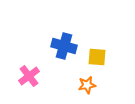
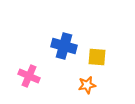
pink cross: rotated 30 degrees counterclockwise
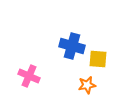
blue cross: moved 8 px right
yellow square: moved 1 px right, 2 px down
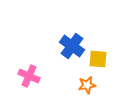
blue cross: rotated 20 degrees clockwise
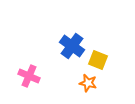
yellow square: moved 1 px down; rotated 18 degrees clockwise
orange star: moved 1 px right, 2 px up; rotated 24 degrees clockwise
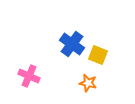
blue cross: moved 2 px up
yellow square: moved 5 px up
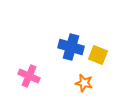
blue cross: moved 1 px left, 3 px down; rotated 20 degrees counterclockwise
orange star: moved 4 px left
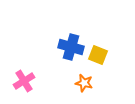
pink cross: moved 5 px left, 5 px down; rotated 35 degrees clockwise
